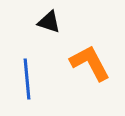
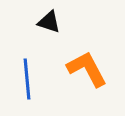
orange L-shape: moved 3 px left, 6 px down
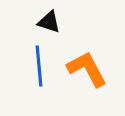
blue line: moved 12 px right, 13 px up
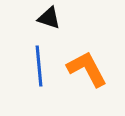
black triangle: moved 4 px up
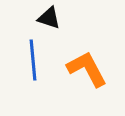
blue line: moved 6 px left, 6 px up
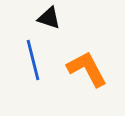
blue line: rotated 9 degrees counterclockwise
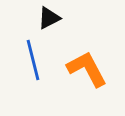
black triangle: rotated 45 degrees counterclockwise
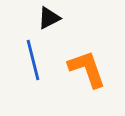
orange L-shape: rotated 9 degrees clockwise
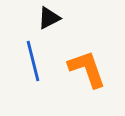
blue line: moved 1 px down
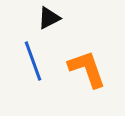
blue line: rotated 6 degrees counterclockwise
